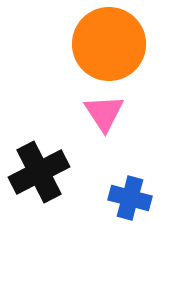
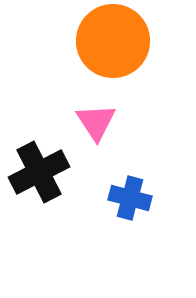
orange circle: moved 4 px right, 3 px up
pink triangle: moved 8 px left, 9 px down
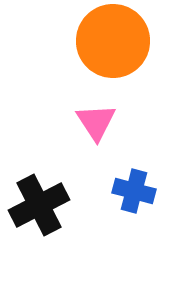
black cross: moved 33 px down
blue cross: moved 4 px right, 7 px up
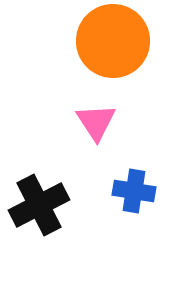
blue cross: rotated 6 degrees counterclockwise
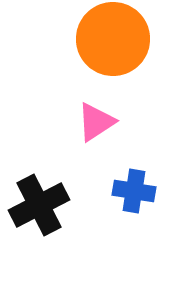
orange circle: moved 2 px up
pink triangle: rotated 30 degrees clockwise
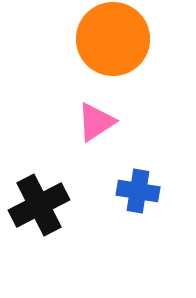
blue cross: moved 4 px right
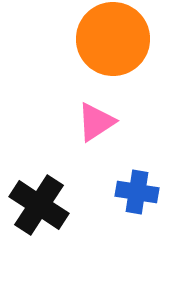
blue cross: moved 1 px left, 1 px down
black cross: rotated 30 degrees counterclockwise
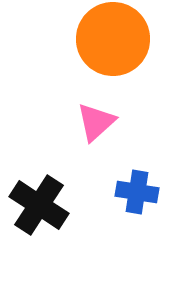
pink triangle: rotated 9 degrees counterclockwise
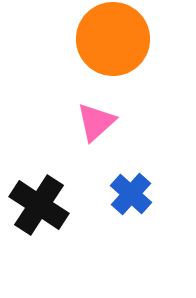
blue cross: moved 6 px left, 2 px down; rotated 33 degrees clockwise
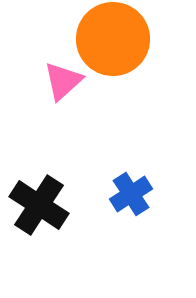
pink triangle: moved 33 px left, 41 px up
blue cross: rotated 15 degrees clockwise
